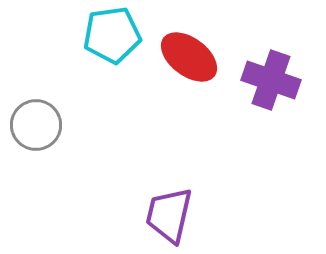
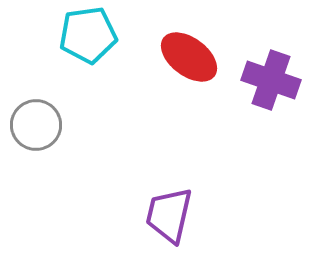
cyan pentagon: moved 24 px left
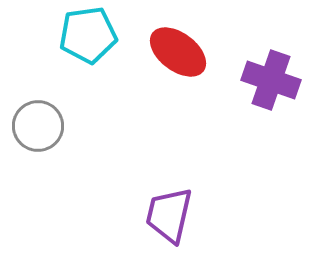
red ellipse: moved 11 px left, 5 px up
gray circle: moved 2 px right, 1 px down
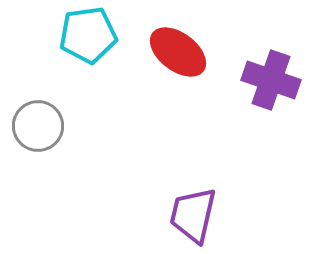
purple trapezoid: moved 24 px right
